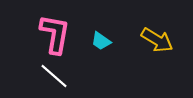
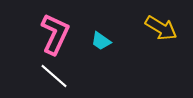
pink L-shape: rotated 15 degrees clockwise
yellow arrow: moved 4 px right, 12 px up
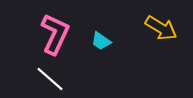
white line: moved 4 px left, 3 px down
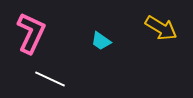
pink L-shape: moved 24 px left, 1 px up
white line: rotated 16 degrees counterclockwise
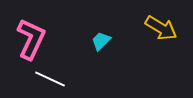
pink L-shape: moved 6 px down
cyan trapezoid: rotated 100 degrees clockwise
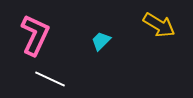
yellow arrow: moved 2 px left, 3 px up
pink L-shape: moved 4 px right, 4 px up
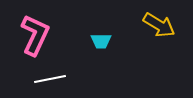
cyan trapezoid: rotated 135 degrees counterclockwise
white line: rotated 36 degrees counterclockwise
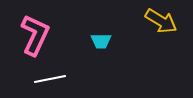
yellow arrow: moved 2 px right, 4 px up
